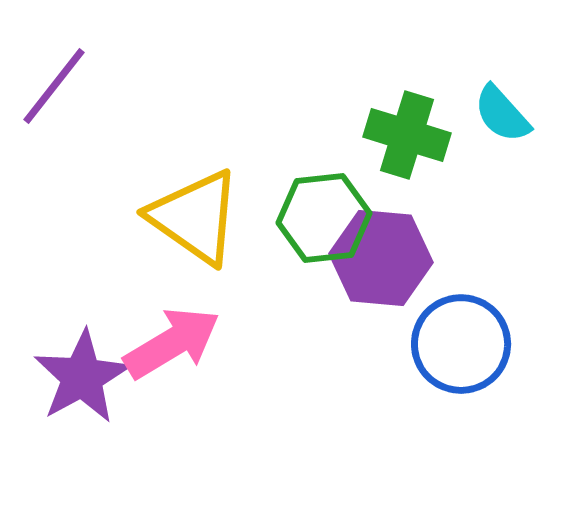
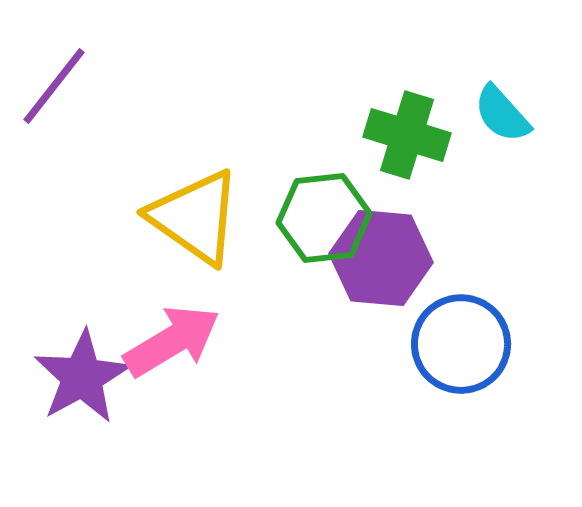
pink arrow: moved 2 px up
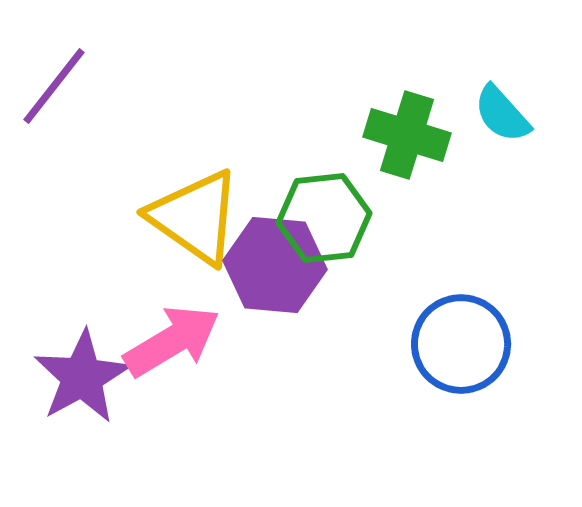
purple hexagon: moved 106 px left, 7 px down
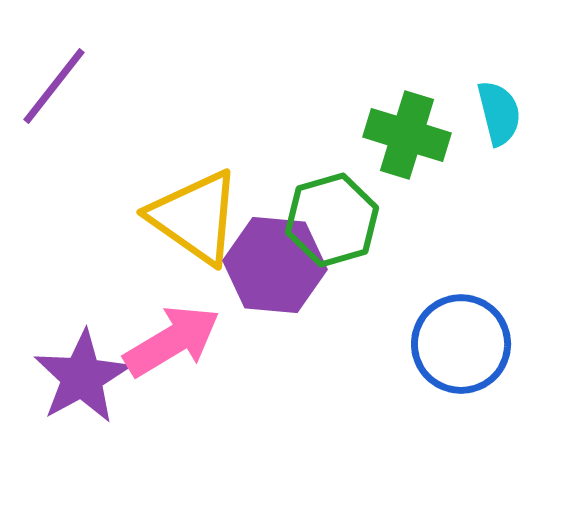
cyan semicircle: moved 3 px left, 1 px up; rotated 152 degrees counterclockwise
green hexagon: moved 8 px right, 2 px down; rotated 10 degrees counterclockwise
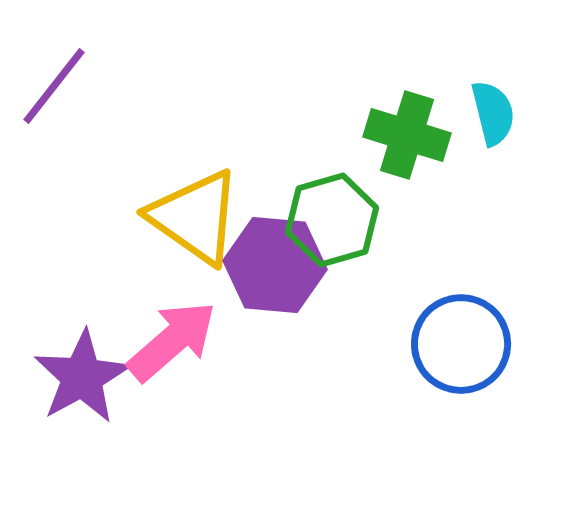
cyan semicircle: moved 6 px left
pink arrow: rotated 10 degrees counterclockwise
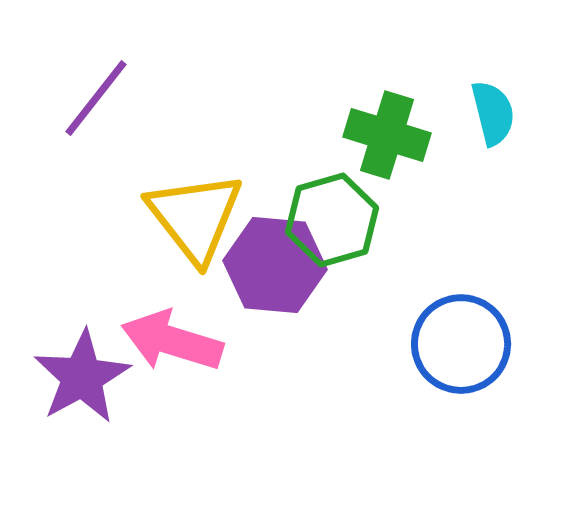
purple line: moved 42 px right, 12 px down
green cross: moved 20 px left
yellow triangle: rotated 17 degrees clockwise
pink arrow: rotated 122 degrees counterclockwise
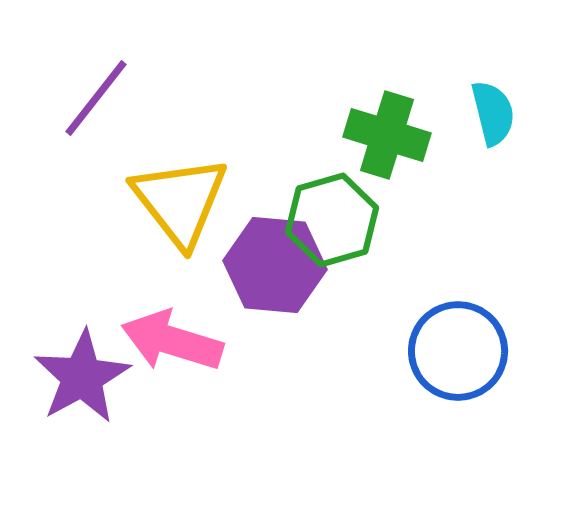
yellow triangle: moved 15 px left, 16 px up
blue circle: moved 3 px left, 7 px down
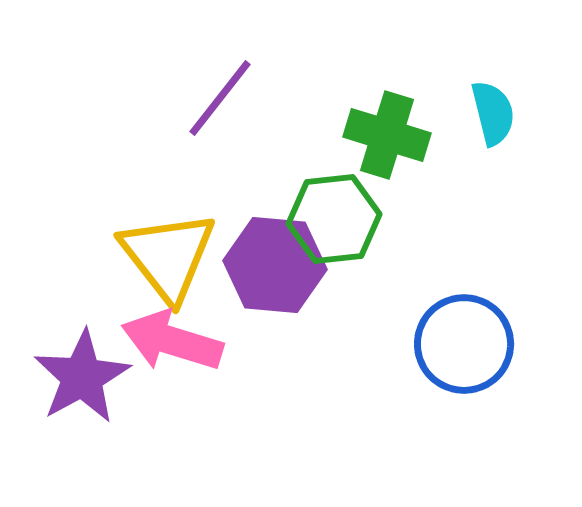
purple line: moved 124 px right
yellow triangle: moved 12 px left, 55 px down
green hexagon: moved 2 px right, 1 px up; rotated 10 degrees clockwise
blue circle: moved 6 px right, 7 px up
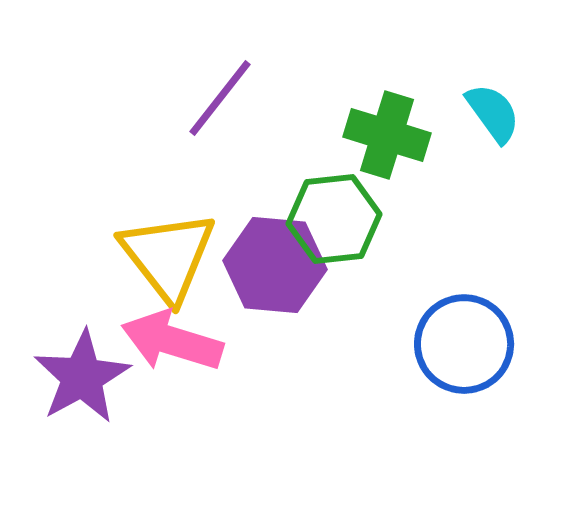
cyan semicircle: rotated 22 degrees counterclockwise
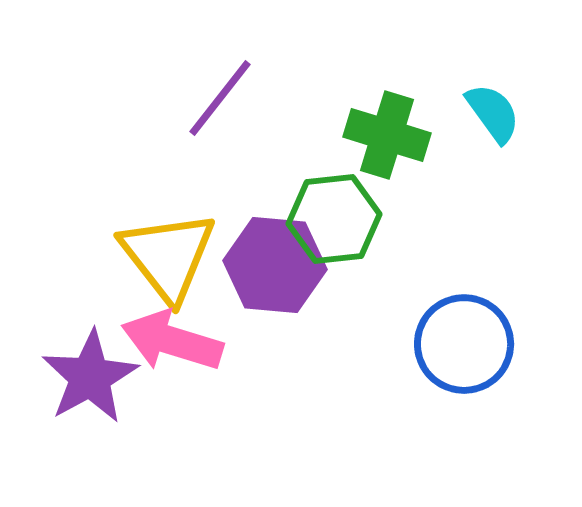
purple star: moved 8 px right
